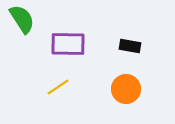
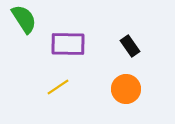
green semicircle: moved 2 px right
black rectangle: rotated 45 degrees clockwise
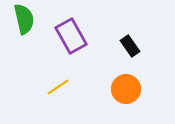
green semicircle: rotated 20 degrees clockwise
purple rectangle: moved 3 px right, 8 px up; rotated 60 degrees clockwise
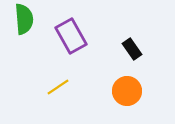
green semicircle: rotated 8 degrees clockwise
black rectangle: moved 2 px right, 3 px down
orange circle: moved 1 px right, 2 px down
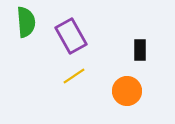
green semicircle: moved 2 px right, 3 px down
black rectangle: moved 8 px right, 1 px down; rotated 35 degrees clockwise
yellow line: moved 16 px right, 11 px up
